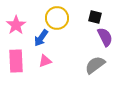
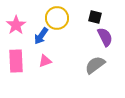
blue arrow: moved 2 px up
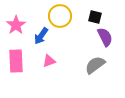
yellow circle: moved 3 px right, 2 px up
pink triangle: moved 4 px right
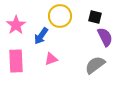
pink triangle: moved 2 px right, 2 px up
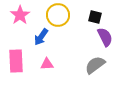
yellow circle: moved 2 px left, 1 px up
pink star: moved 4 px right, 10 px up
blue arrow: moved 1 px down
pink triangle: moved 4 px left, 5 px down; rotated 16 degrees clockwise
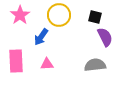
yellow circle: moved 1 px right
gray semicircle: rotated 30 degrees clockwise
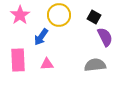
black square: moved 1 px left; rotated 16 degrees clockwise
pink rectangle: moved 2 px right, 1 px up
